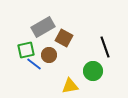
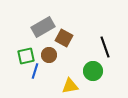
green square: moved 6 px down
blue line: moved 1 px right, 7 px down; rotated 70 degrees clockwise
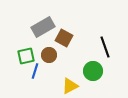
yellow triangle: rotated 18 degrees counterclockwise
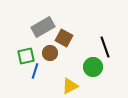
brown circle: moved 1 px right, 2 px up
green circle: moved 4 px up
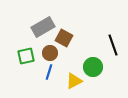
black line: moved 8 px right, 2 px up
blue line: moved 14 px right, 1 px down
yellow triangle: moved 4 px right, 5 px up
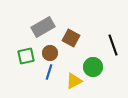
brown square: moved 7 px right
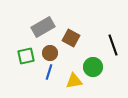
yellow triangle: rotated 18 degrees clockwise
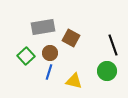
gray rectangle: rotated 20 degrees clockwise
green square: rotated 30 degrees counterclockwise
green circle: moved 14 px right, 4 px down
yellow triangle: rotated 24 degrees clockwise
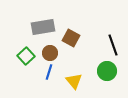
yellow triangle: rotated 36 degrees clockwise
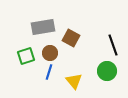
green square: rotated 24 degrees clockwise
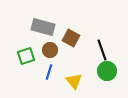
gray rectangle: rotated 25 degrees clockwise
black line: moved 11 px left, 5 px down
brown circle: moved 3 px up
